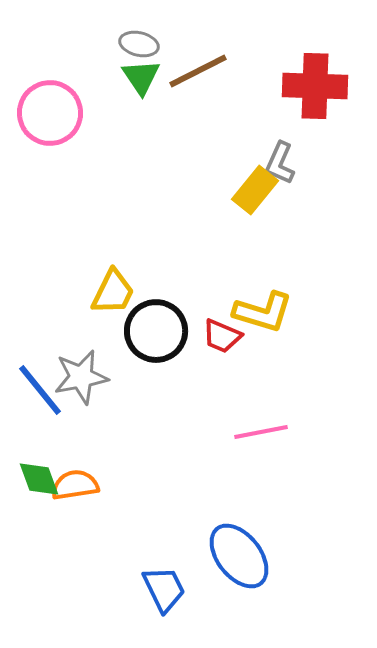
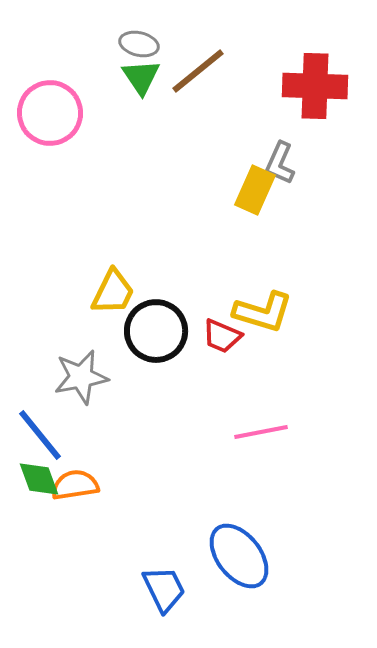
brown line: rotated 12 degrees counterclockwise
yellow rectangle: rotated 15 degrees counterclockwise
blue line: moved 45 px down
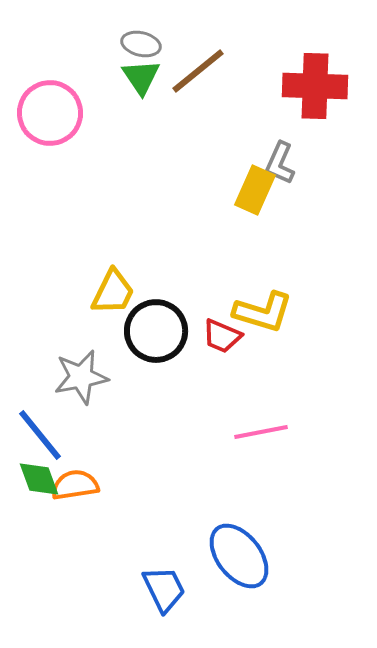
gray ellipse: moved 2 px right
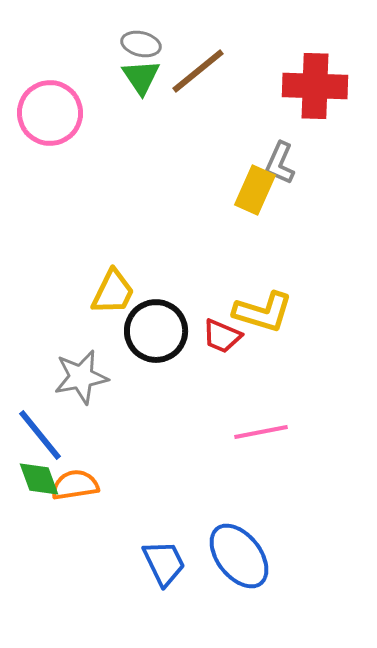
blue trapezoid: moved 26 px up
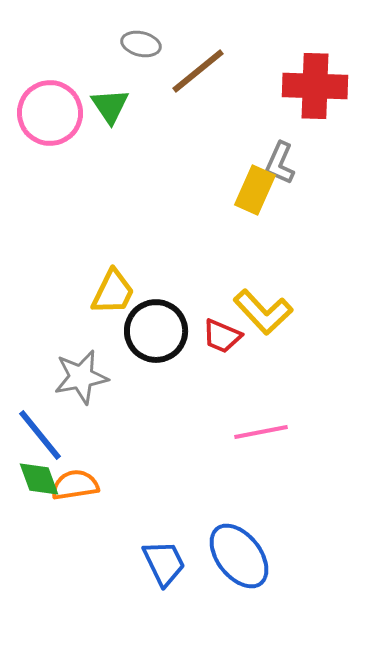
green triangle: moved 31 px left, 29 px down
yellow L-shape: rotated 30 degrees clockwise
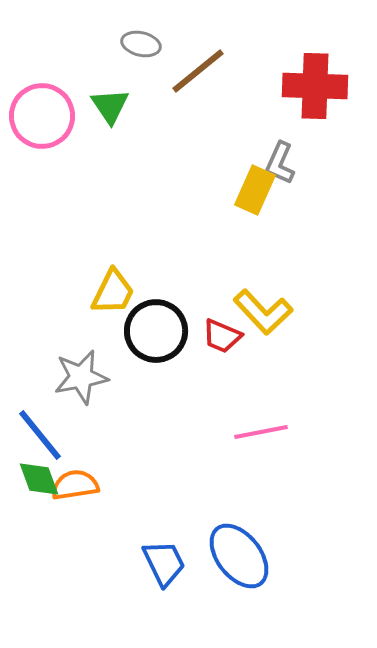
pink circle: moved 8 px left, 3 px down
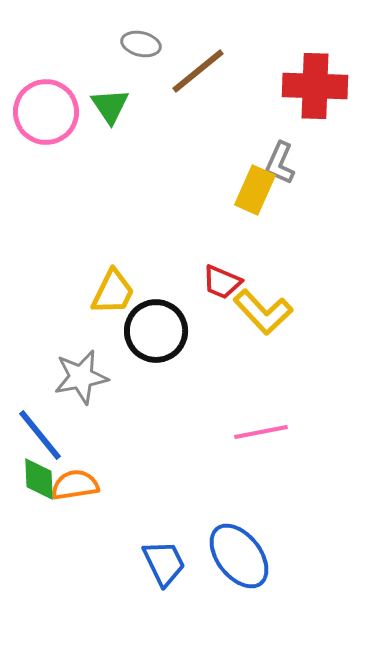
pink circle: moved 4 px right, 4 px up
red trapezoid: moved 54 px up
green diamond: rotated 18 degrees clockwise
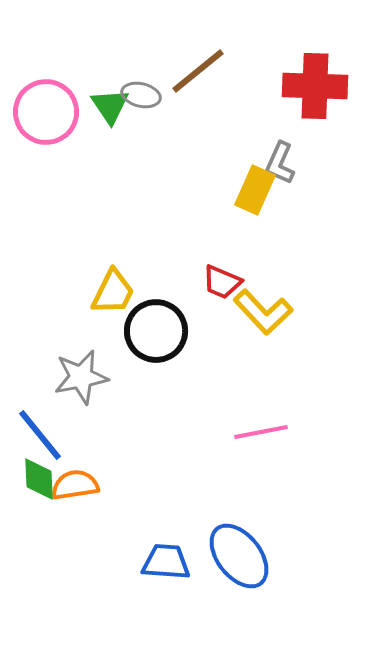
gray ellipse: moved 51 px down
blue trapezoid: moved 2 px right, 1 px up; rotated 60 degrees counterclockwise
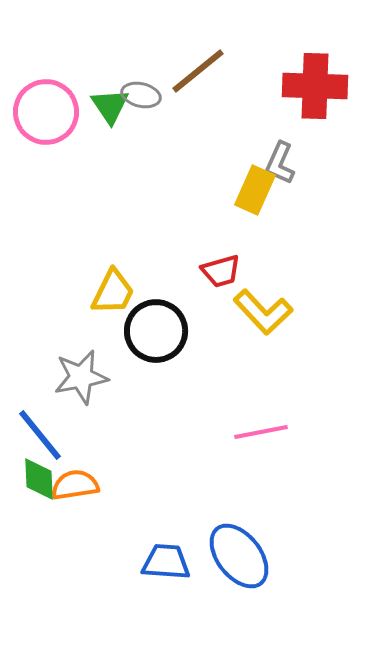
red trapezoid: moved 1 px left, 11 px up; rotated 39 degrees counterclockwise
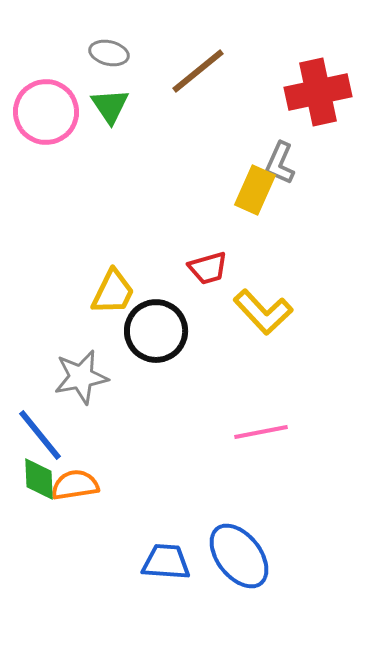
red cross: moved 3 px right, 6 px down; rotated 14 degrees counterclockwise
gray ellipse: moved 32 px left, 42 px up
red trapezoid: moved 13 px left, 3 px up
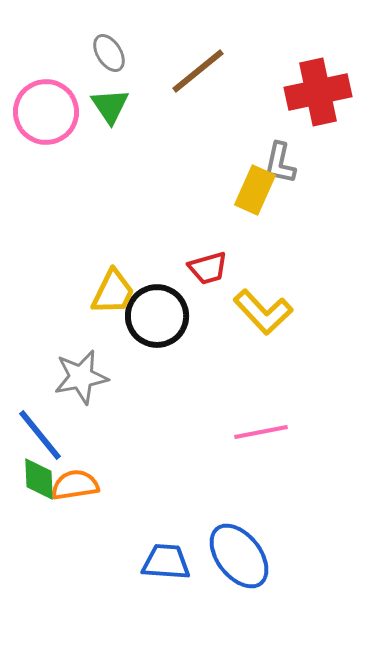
gray ellipse: rotated 45 degrees clockwise
gray L-shape: rotated 12 degrees counterclockwise
black circle: moved 1 px right, 15 px up
